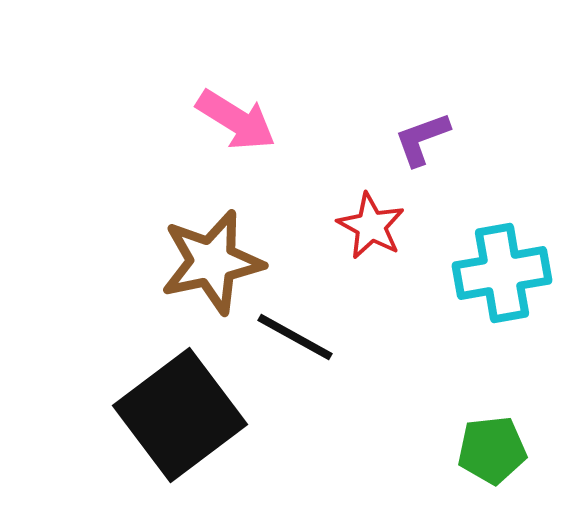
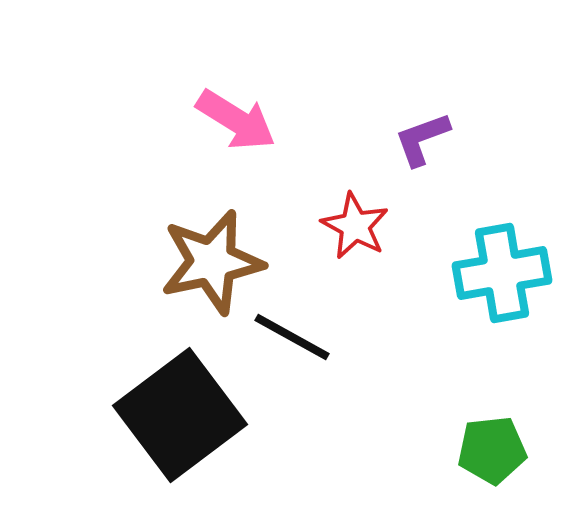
red star: moved 16 px left
black line: moved 3 px left
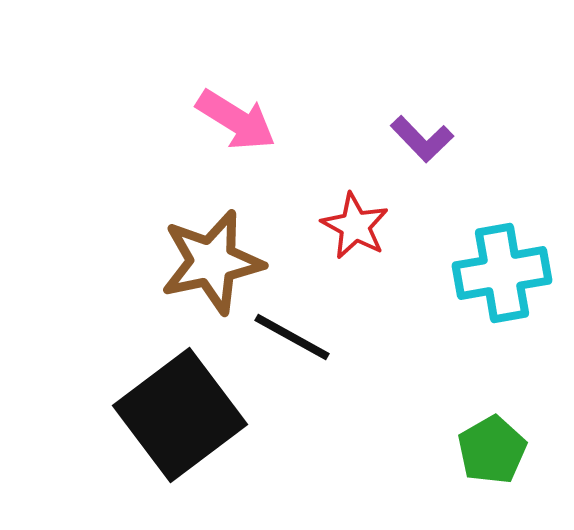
purple L-shape: rotated 114 degrees counterclockwise
green pentagon: rotated 24 degrees counterclockwise
